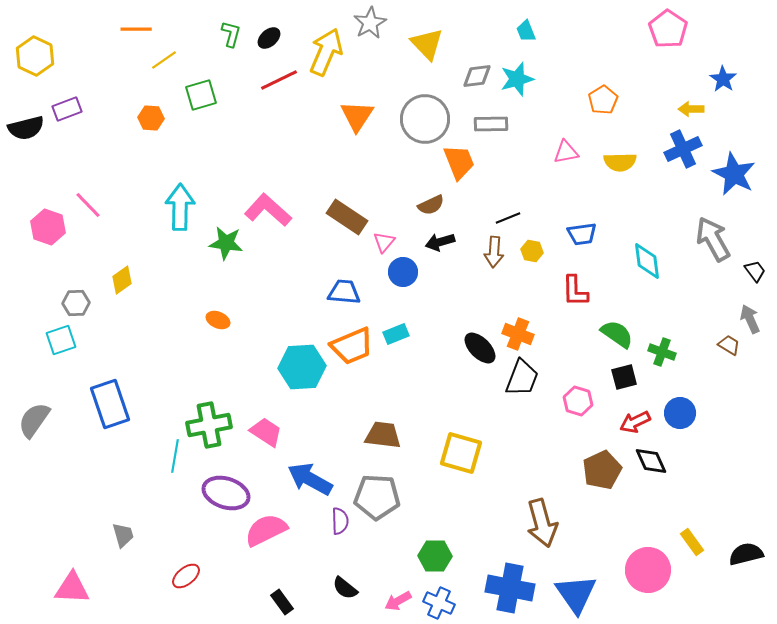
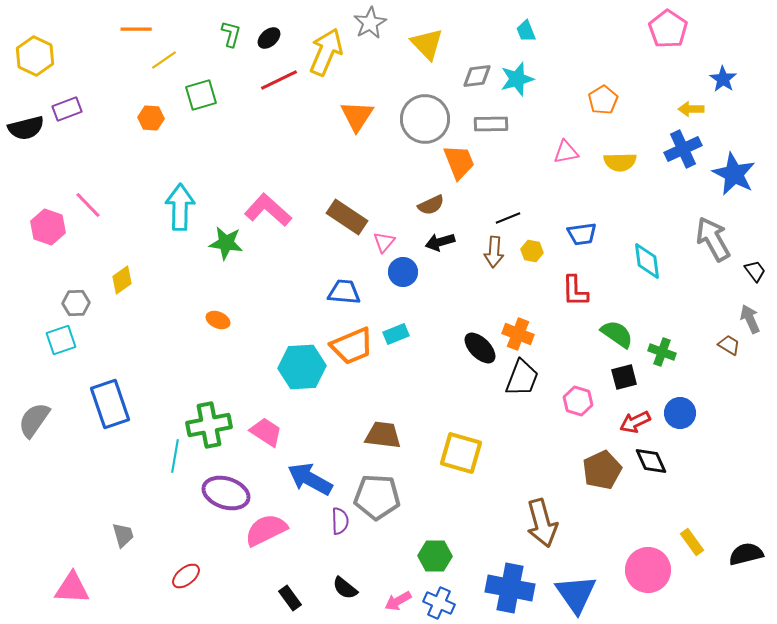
black rectangle at (282, 602): moved 8 px right, 4 px up
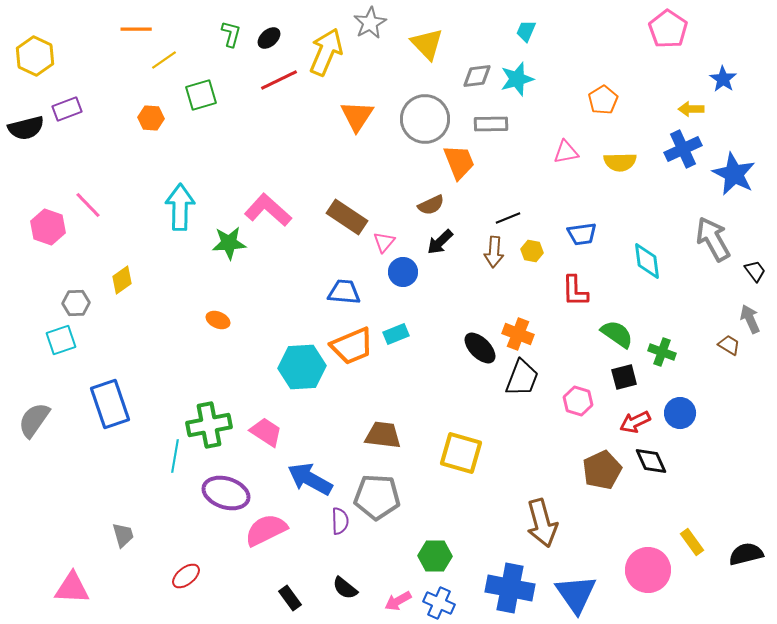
cyan trapezoid at (526, 31): rotated 45 degrees clockwise
black arrow at (440, 242): rotated 28 degrees counterclockwise
green star at (226, 243): moved 3 px right; rotated 12 degrees counterclockwise
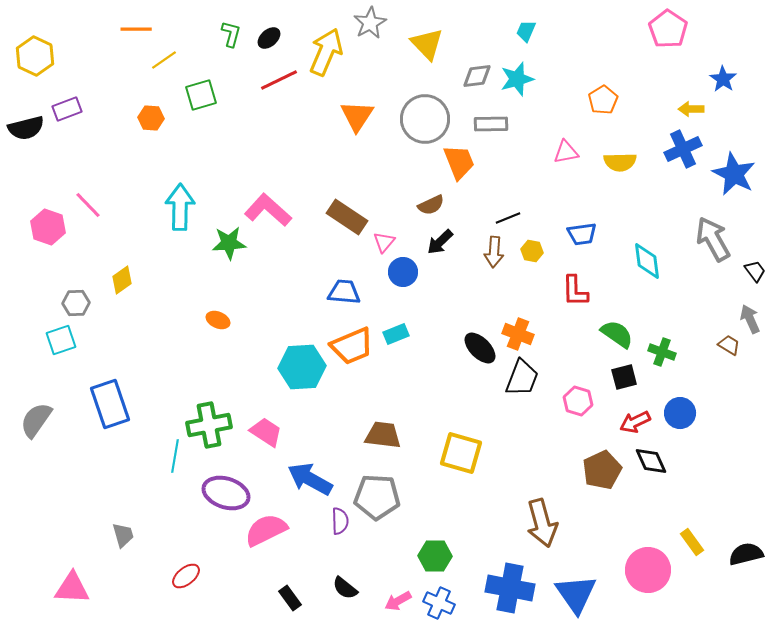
gray semicircle at (34, 420): moved 2 px right
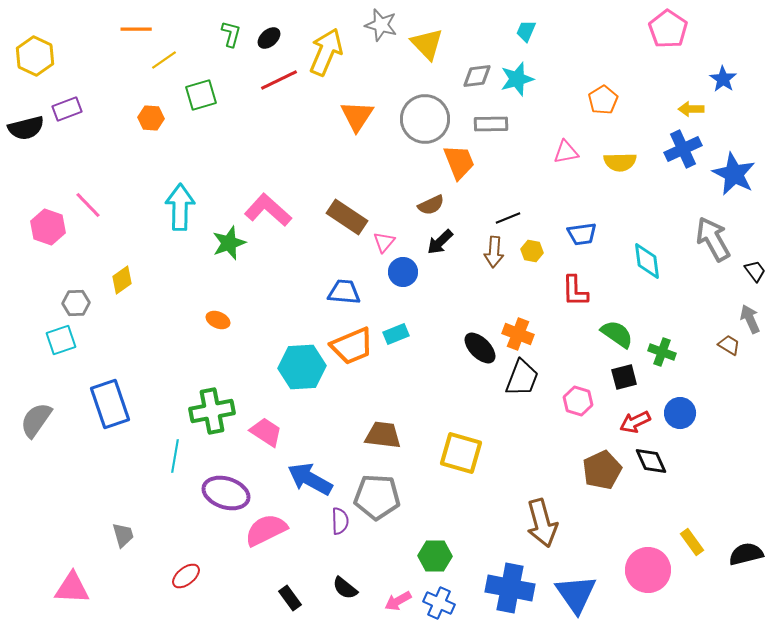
gray star at (370, 23): moved 11 px right, 2 px down; rotated 28 degrees counterclockwise
green star at (229, 243): rotated 16 degrees counterclockwise
green cross at (209, 425): moved 3 px right, 14 px up
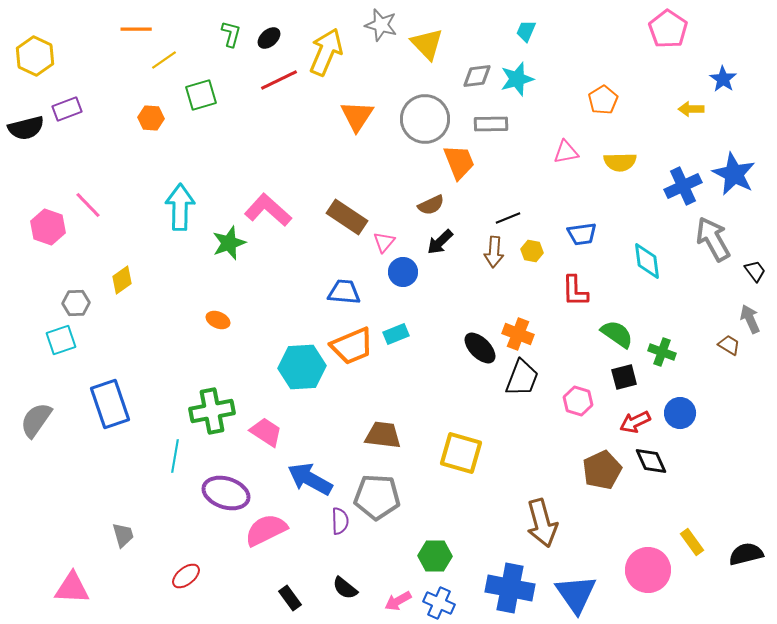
blue cross at (683, 149): moved 37 px down
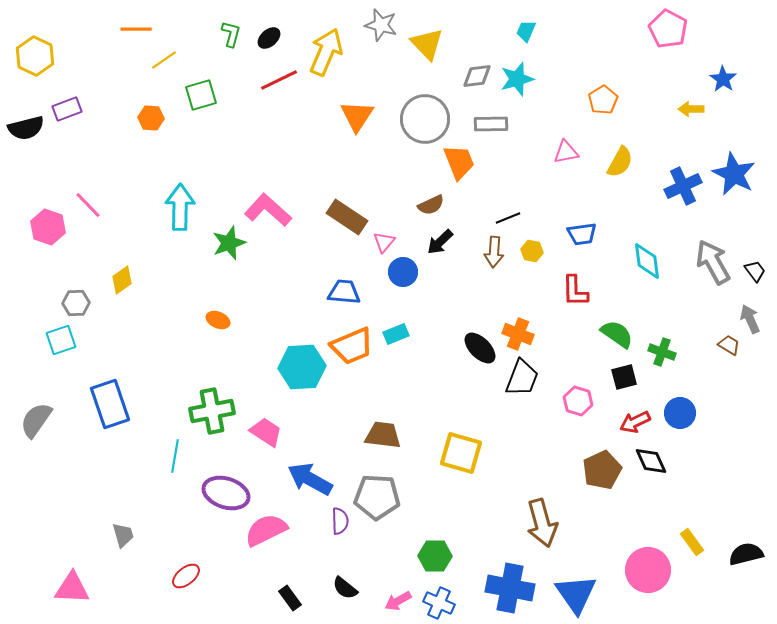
pink pentagon at (668, 29): rotated 6 degrees counterclockwise
yellow semicircle at (620, 162): rotated 60 degrees counterclockwise
gray arrow at (713, 239): moved 23 px down
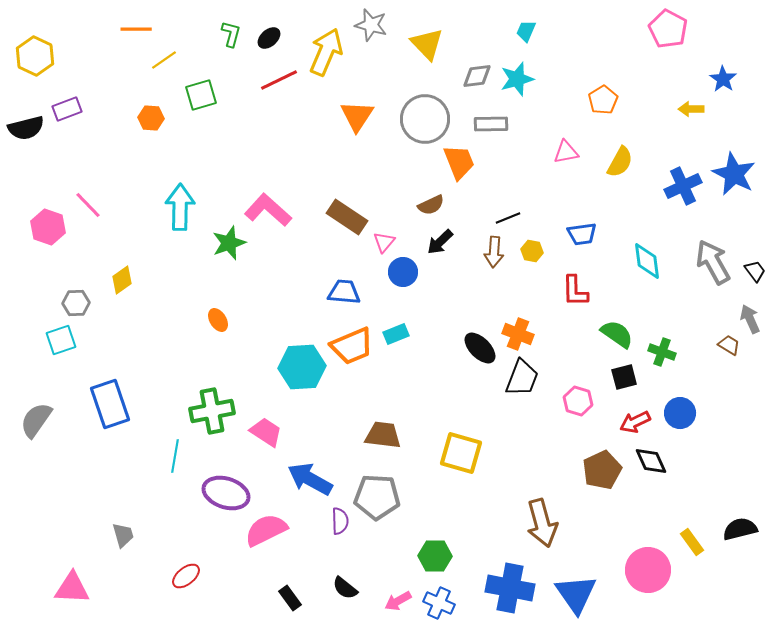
gray star at (381, 25): moved 10 px left
orange ellipse at (218, 320): rotated 35 degrees clockwise
black semicircle at (746, 554): moved 6 px left, 25 px up
